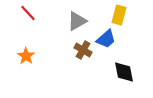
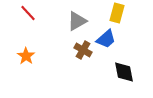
yellow rectangle: moved 2 px left, 2 px up
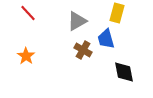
blue trapezoid: rotated 115 degrees clockwise
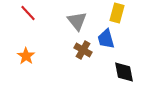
gray triangle: rotated 40 degrees counterclockwise
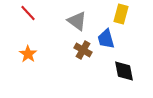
yellow rectangle: moved 4 px right, 1 px down
gray triangle: rotated 15 degrees counterclockwise
orange star: moved 2 px right, 2 px up
black diamond: moved 1 px up
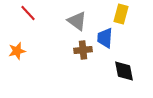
blue trapezoid: moved 1 px left, 1 px up; rotated 20 degrees clockwise
brown cross: rotated 36 degrees counterclockwise
orange star: moved 11 px left, 3 px up; rotated 24 degrees clockwise
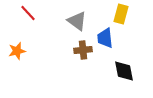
blue trapezoid: rotated 10 degrees counterclockwise
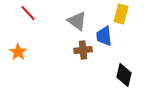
blue trapezoid: moved 1 px left, 2 px up
orange star: moved 1 px right, 1 px down; rotated 24 degrees counterclockwise
black diamond: moved 4 px down; rotated 25 degrees clockwise
